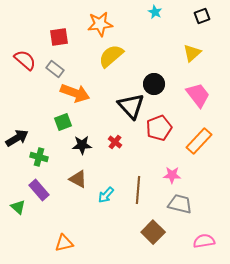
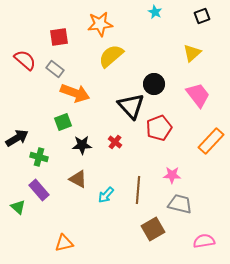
orange rectangle: moved 12 px right
brown square: moved 3 px up; rotated 15 degrees clockwise
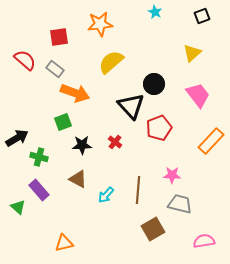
yellow semicircle: moved 6 px down
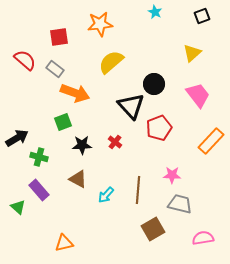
pink semicircle: moved 1 px left, 3 px up
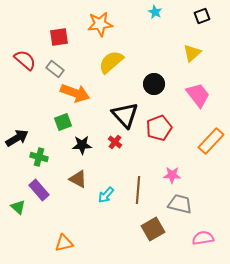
black triangle: moved 6 px left, 9 px down
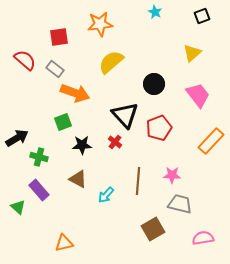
brown line: moved 9 px up
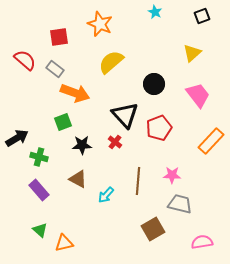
orange star: rotated 30 degrees clockwise
green triangle: moved 22 px right, 23 px down
pink semicircle: moved 1 px left, 4 px down
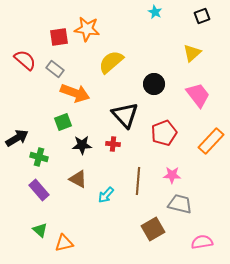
orange star: moved 13 px left, 5 px down; rotated 15 degrees counterclockwise
red pentagon: moved 5 px right, 5 px down
red cross: moved 2 px left, 2 px down; rotated 32 degrees counterclockwise
